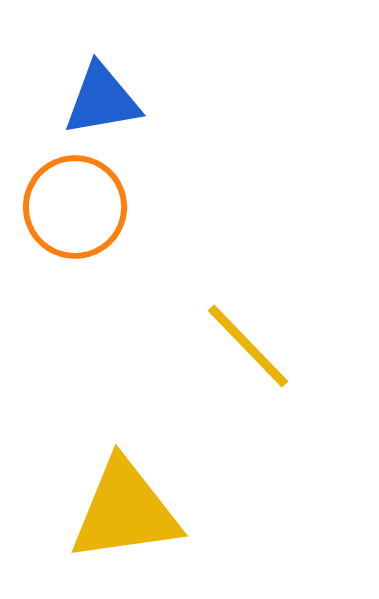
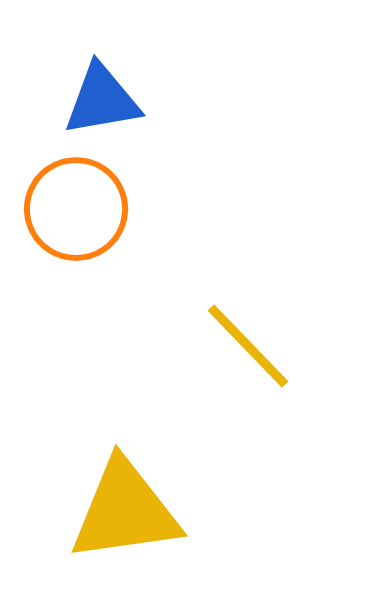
orange circle: moved 1 px right, 2 px down
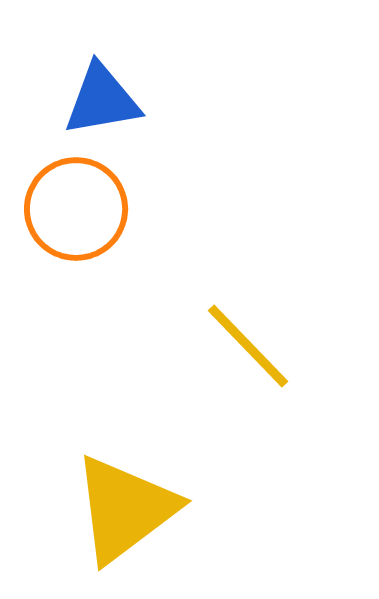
yellow triangle: moved 2 px up; rotated 29 degrees counterclockwise
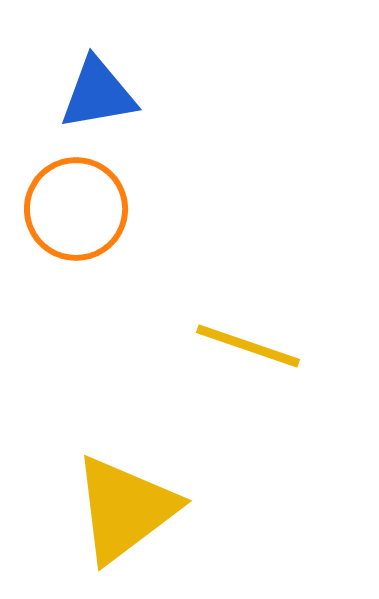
blue triangle: moved 4 px left, 6 px up
yellow line: rotated 27 degrees counterclockwise
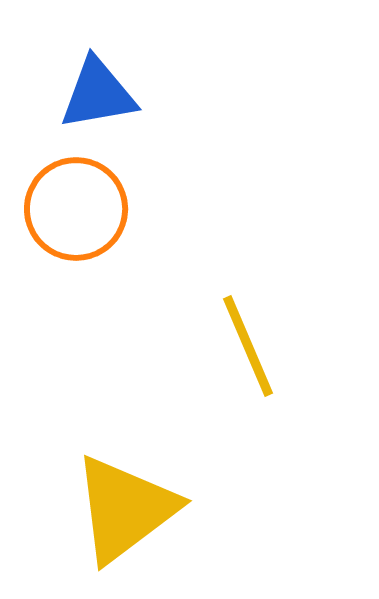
yellow line: rotated 48 degrees clockwise
